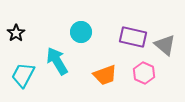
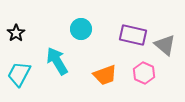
cyan circle: moved 3 px up
purple rectangle: moved 2 px up
cyan trapezoid: moved 4 px left, 1 px up
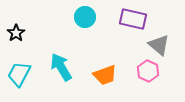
cyan circle: moved 4 px right, 12 px up
purple rectangle: moved 16 px up
gray triangle: moved 6 px left
cyan arrow: moved 4 px right, 6 px down
pink hexagon: moved 4 px right, 2 px up
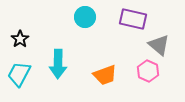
black star: moved 4 px right, 6 px down
cyan arrow: moved 3 px left, 3 px up; rotated 148 degrees counterclockwise
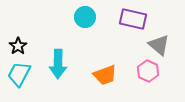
black star: moved 2 px left, 7 px down
